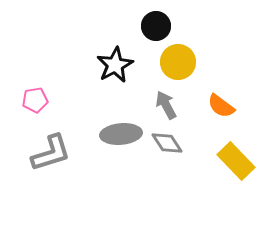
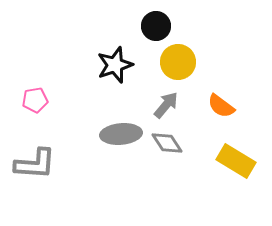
black star: rotated 9 degrees clockwise
gray arrow: rotated 68 degrees clockwise
gray L-shape: moved 16 px left, 11 px down; rotated 21 degrees clockwise
yellow rectangle: rotated 15 degrees counterclockwise
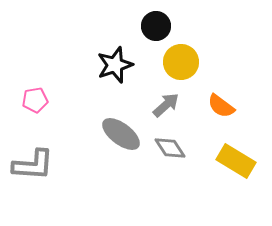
yellow circle: moved 3 px right
gray arrow: rotated 8 degrees clockwise
gray ellipse: rotated 42 degrees clockwise
gray diamond: moved 3 px right, 5 px down
gray L-shape: moved 2 px left, 1 px down
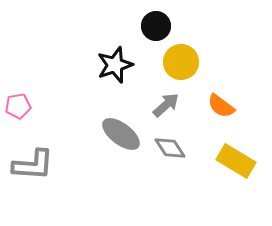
pink pentagon: moved 17 px left, 6 px down
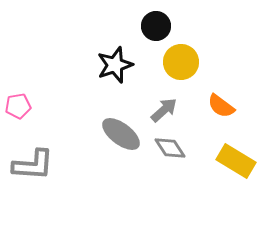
gray arrow: moved 2 px left, 5 px down
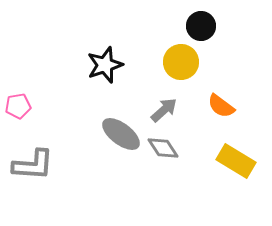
black circle: moved 45 px right
black star: moved 10 px left
gray diamond: moved 7 px left
